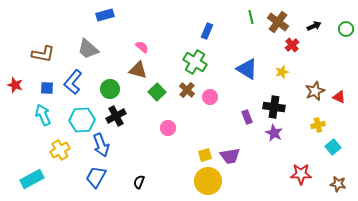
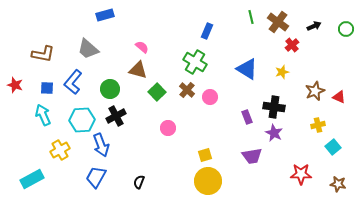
purple trapezoid at (230, 156): moved 22 px right
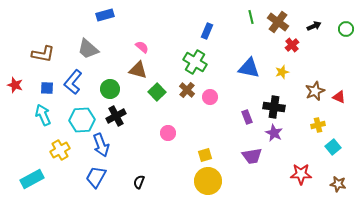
blue triangle at (247, 69): moved 2 px right, 1 px up; rotated 20 degrees counterclockwise
pink circle at (168, 128): moved 5 px down
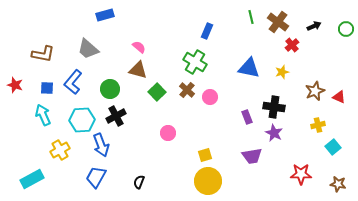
pink semicircle at (142, 47): moved 3 px left
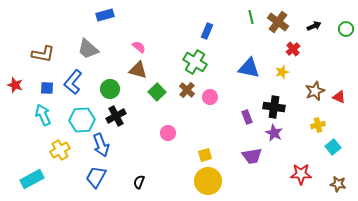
red cross at (292, 45): moved 1 px right, 4 px down
